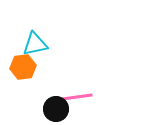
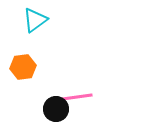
cyan triangle: moved 24 px up; rotated 24 degrees counterclockwise
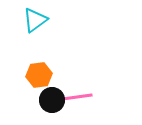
orange hexagon: moved 16 px right, 8 px down
black circle: moved 4 px left, 9 px up
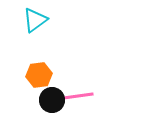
pink line: moved 1 px right, 1 px up
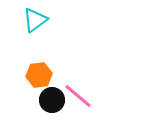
pink line: rotated 48 degrees clockwise
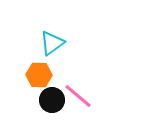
cyan triangle: moved 17 px right, 23 px down
orange hexagon: rotated 10 degrees clockwise
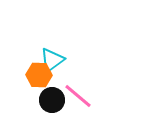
cyan triangle: moved 17 px down
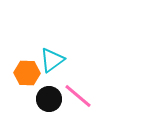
orange hexagon: moved 12 px left, 2 px up
black circle: moved 3 px left, 1 px up
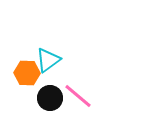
cyan triangle: moved 4 px left
black circle: moved 1 px right, 1 px up
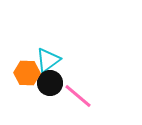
black circle: moved 15 px up
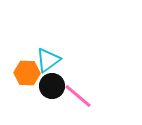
black circle: moved 2 px right, 3 px down
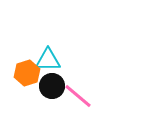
cyan triangle: rotated 36 degrees clockwise
orange hexagon: rotated 20 degrees counterclockwise
